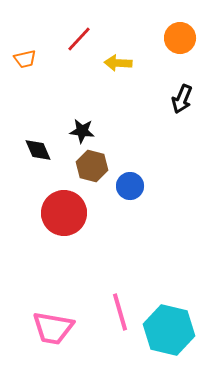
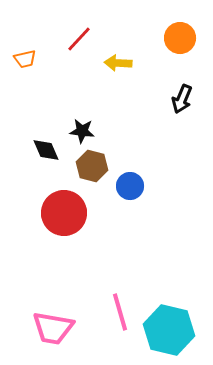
black diamond: moved 8 px right
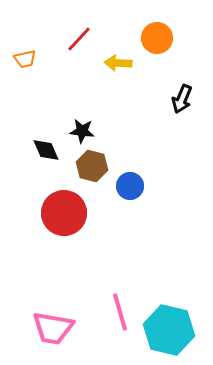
orange circle: moved 23 px left
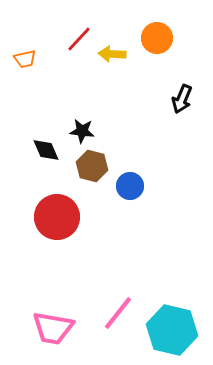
yellow arrow: moved 6 px left, 9 px up
red circle: moved 7 px left, 4 px down
pink line: moved 2 px left, 1 px down; rotated 54 degrees clockwise
cyan hexagon: moved 3 px right
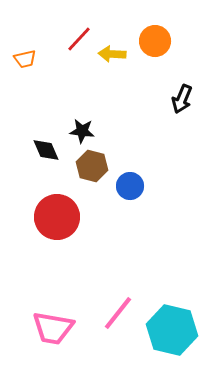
orange circle: moved 2 px left, 3 px down
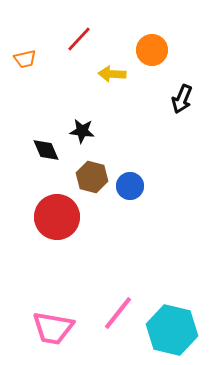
orange circle: moved 3 px left, 9 px down
yellow arrow: moved 20 px down
brown hexagon: moved 11 px down
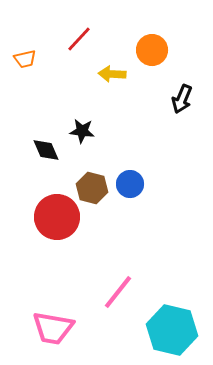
brown hexagon: moved 11 px down
blue circle: moved 2 px up
pink line: moved 21 px up
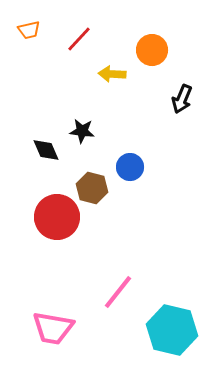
orange trapezoid: moved 4 px right, 29 px up
blue circle: moved 17 px up
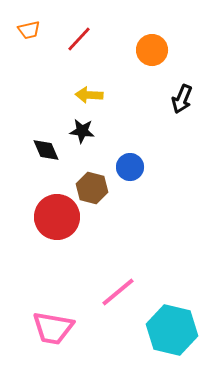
yellow arrow: moved 23 px left, 21 px down
pink line: rotated 12 degrees clockwise
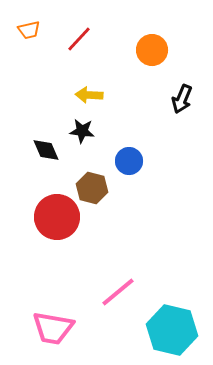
blue circle: moved 1 px left, 6 px up
